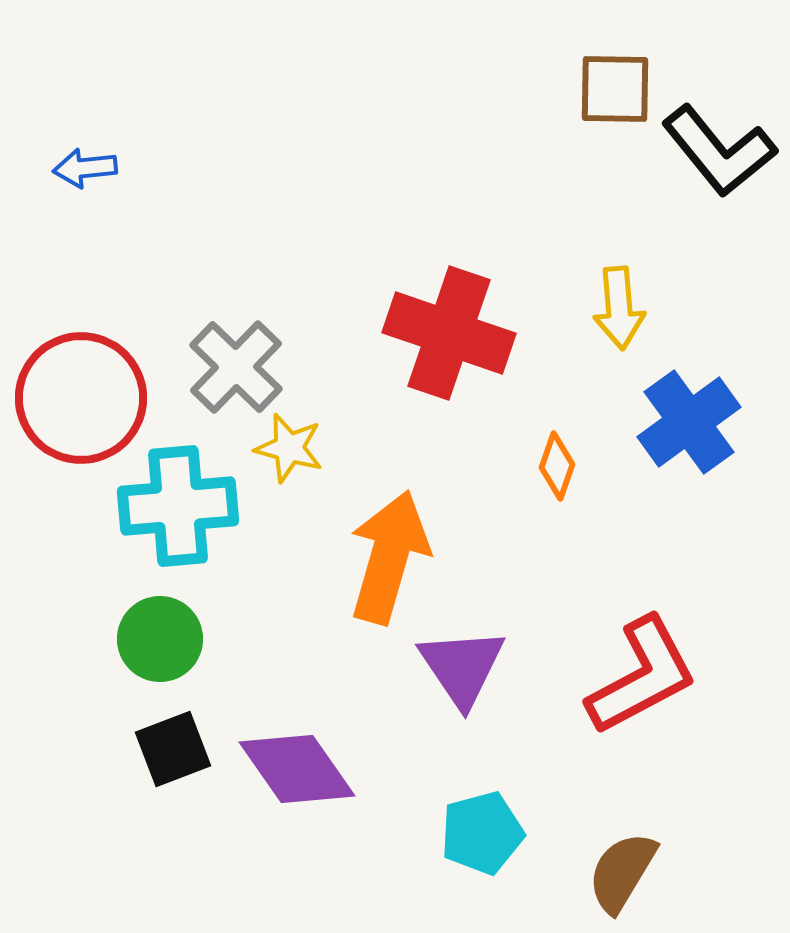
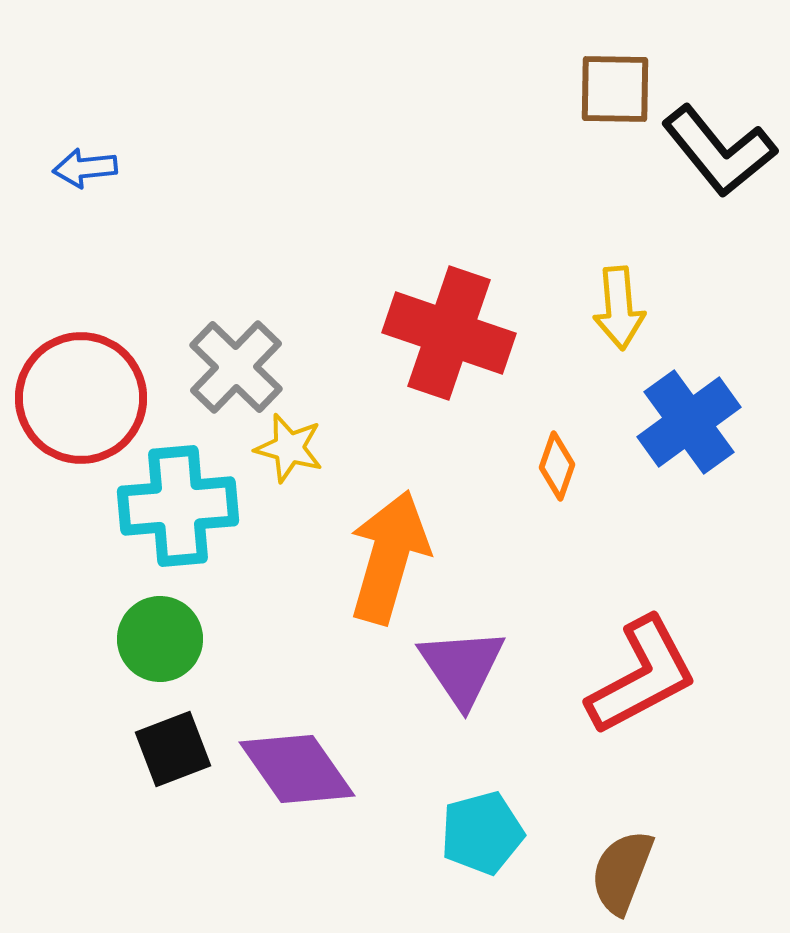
brown semicircle: rotated 10 degrees counterclockwise
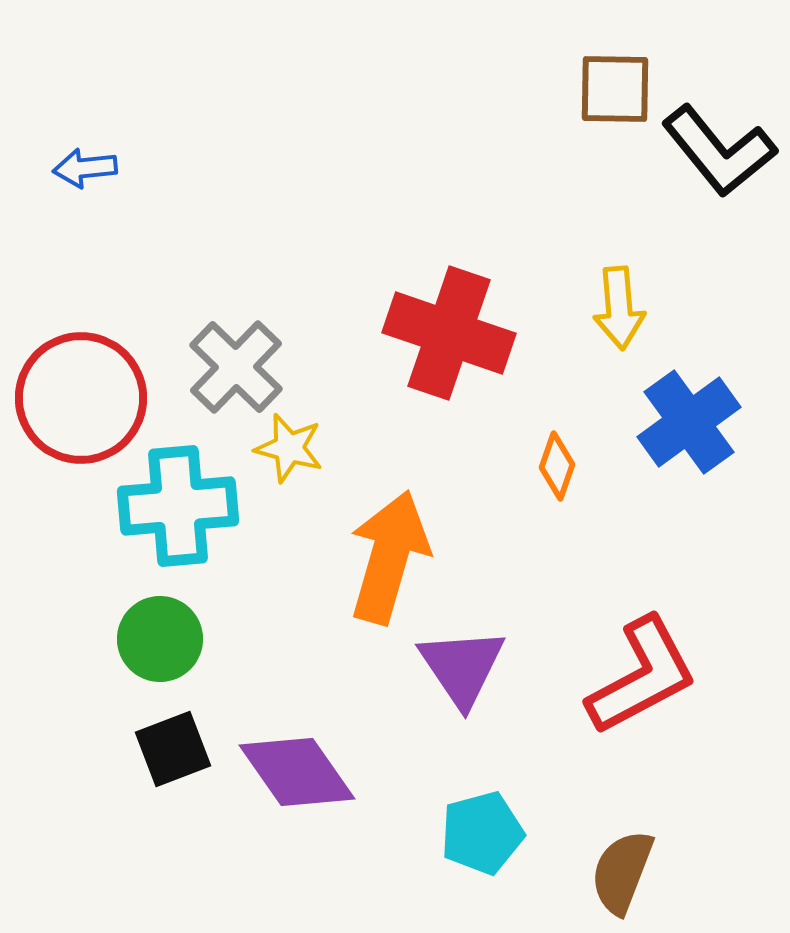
purple diamond: moved 3 px down
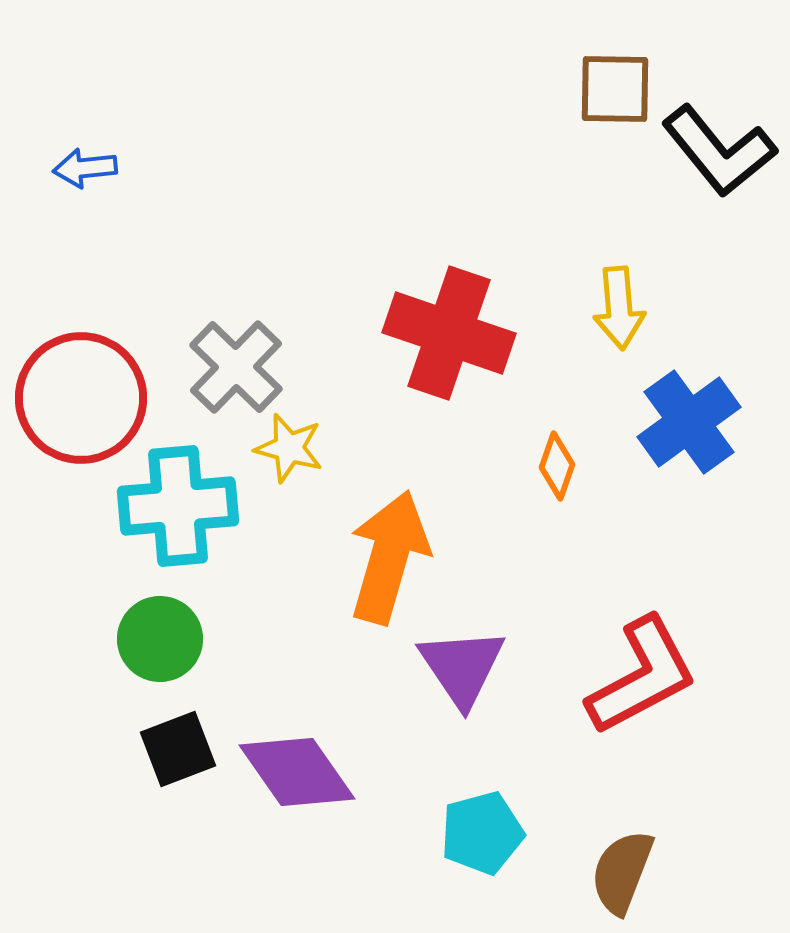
black square: moved 5 px right
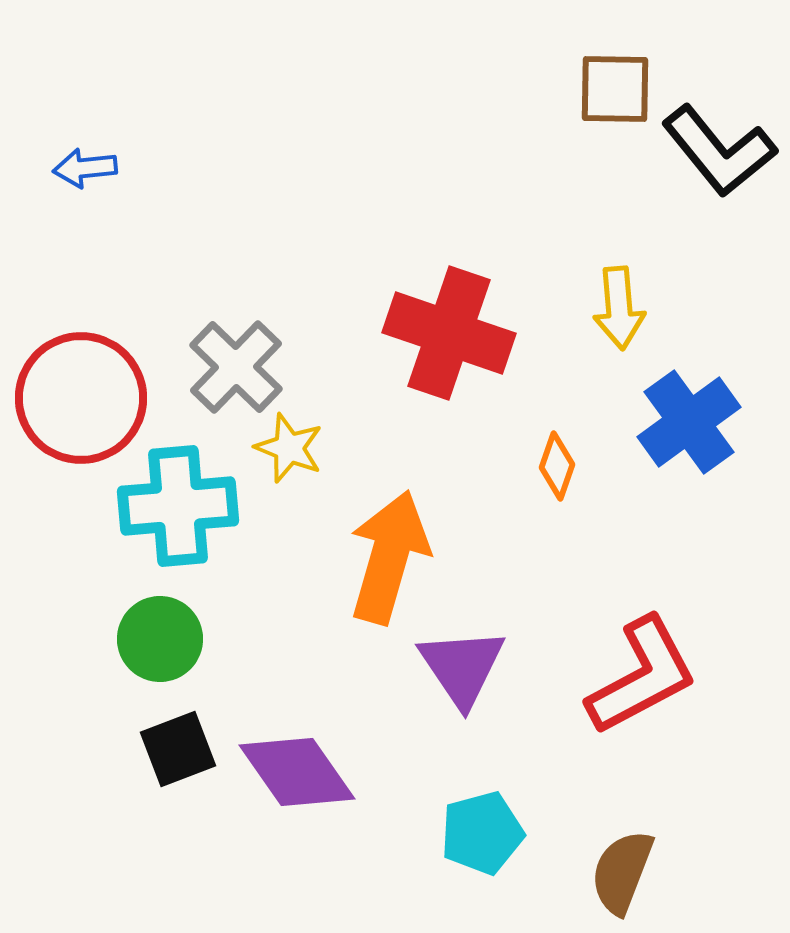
yellow star: rotated 6 degrees clockwise
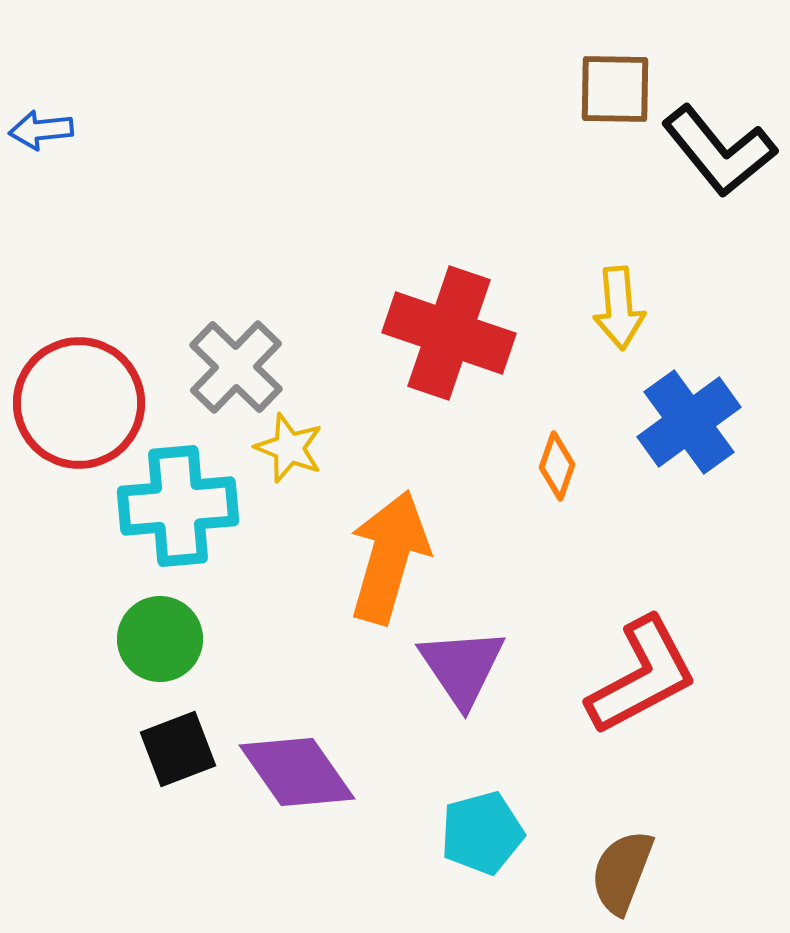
blue arrow: moved 44 px left, 38 px up
red circle: moved 2 px left, 5 px down
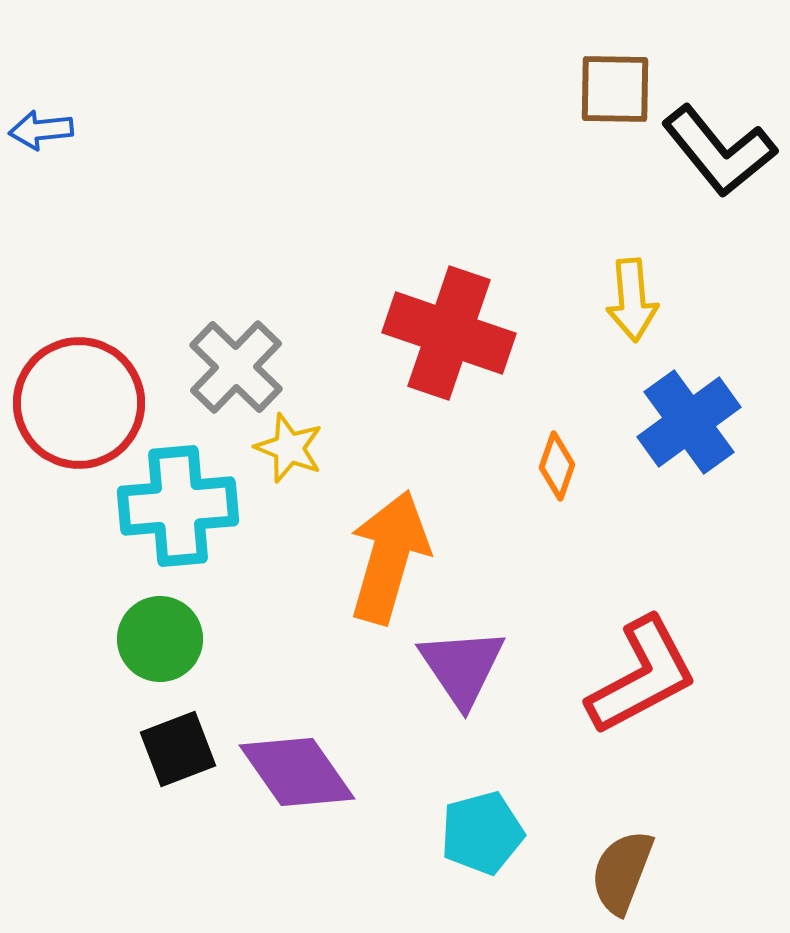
yellow arrow: moved 13 px right, 8 px up
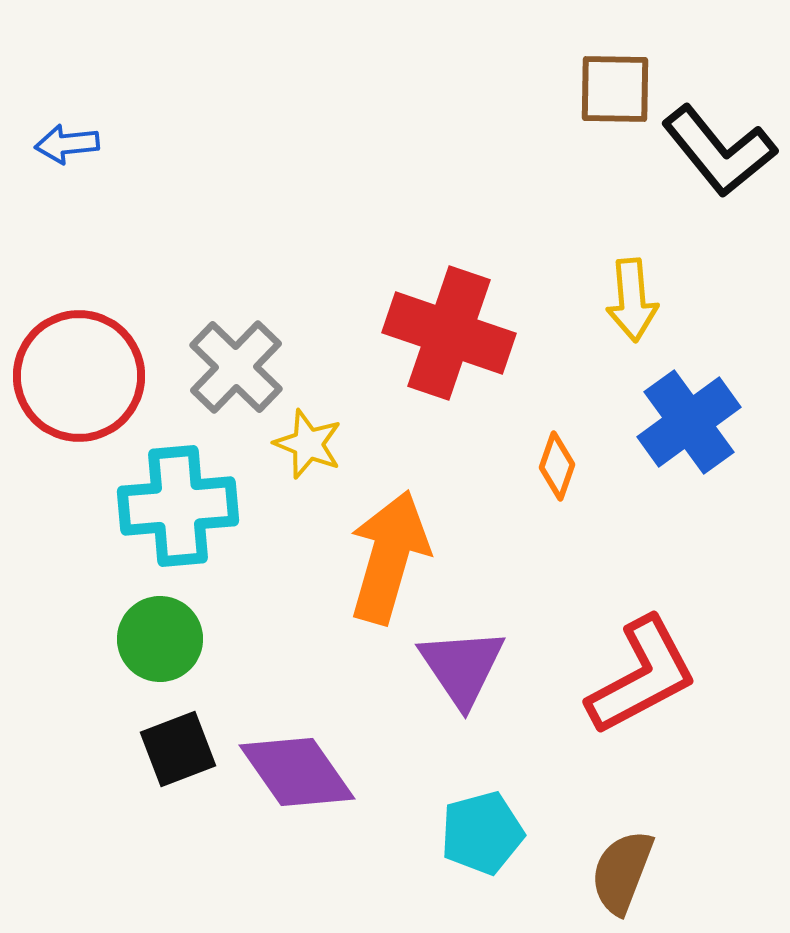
blue arrow: moved 26 px right, 14 px down
red circle: moved 27 px up
yellow star: moved 19 px right, 4 px up
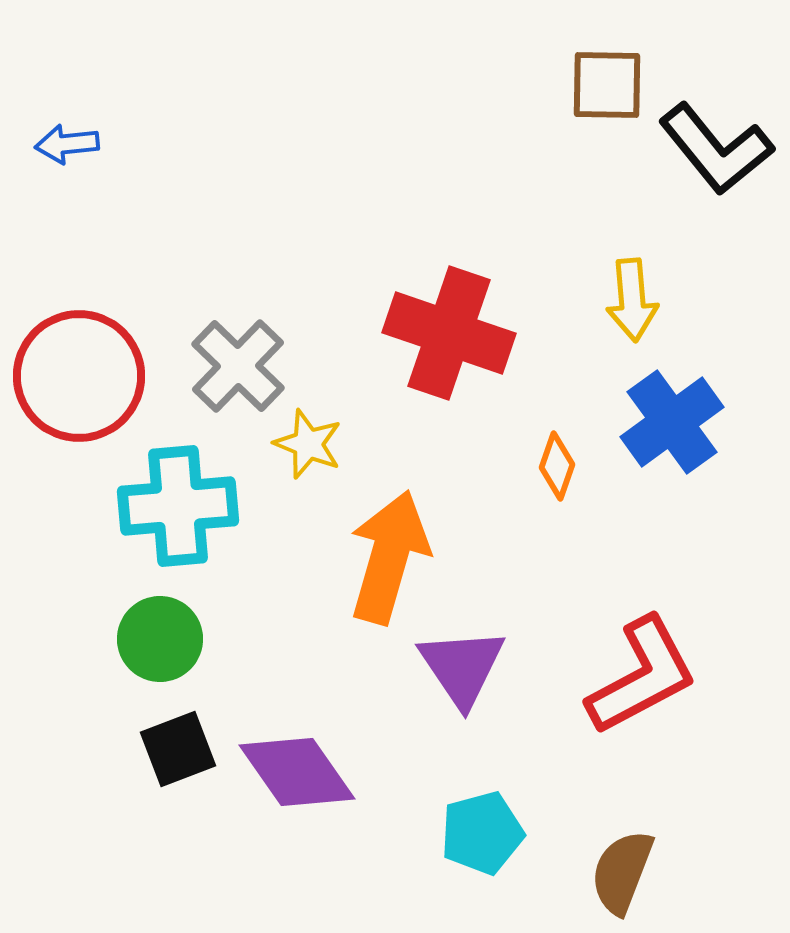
brown square: moved 8 px left, 4 px up
black L-shape: moved 3 px left, 2 px up
gray cross: moved 2 px right, 1 px up
blue cross: moved 17 px left
